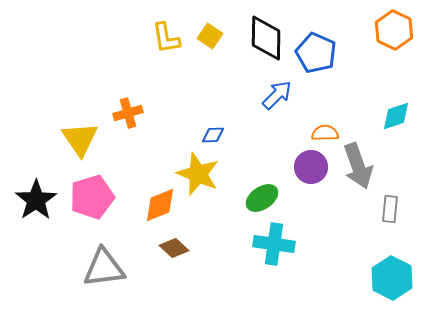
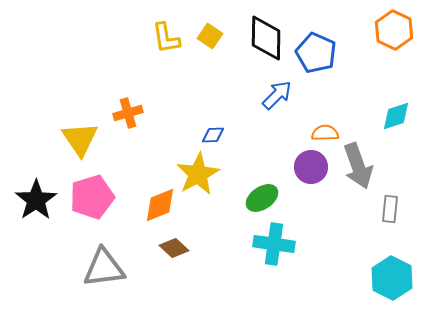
yellow star: rotated 21 degrees clockwise
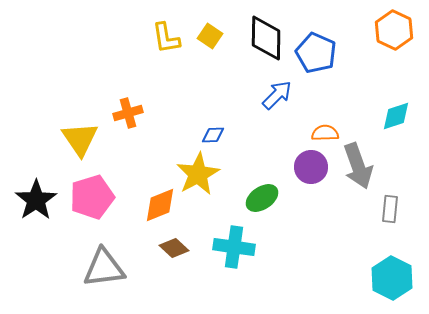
cyan cross: moved 40 px left, 3 px down
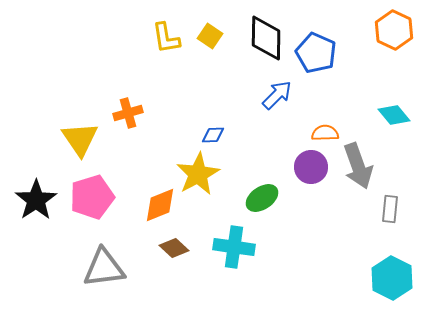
cyan diamond: moved 2 px left, 1 px up; rotated 68 degrees clockwise
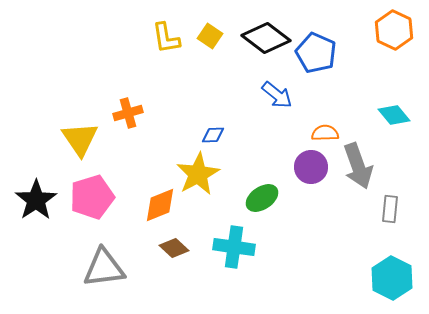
black diamond: rotated 54 degrees counterclockwise
blue arrow: rotated 84 degrees clockwise
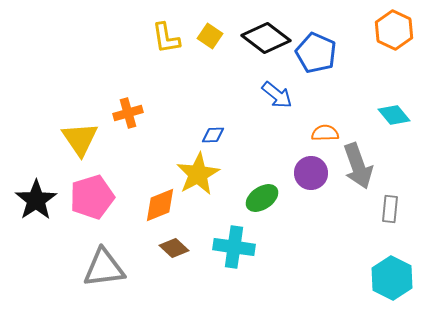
purple circle: moved 6 px down
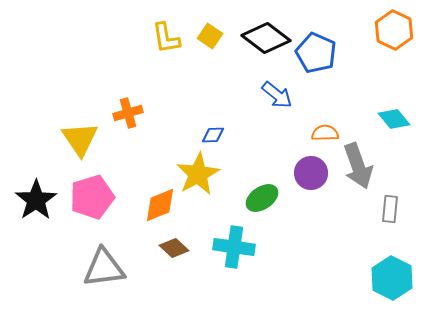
cyan diamond: moved 4 px down
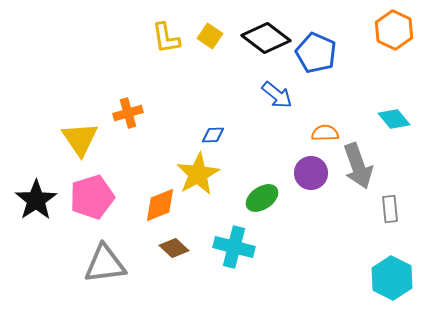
gray rectangle: rotated 12 degrees counterclockwise
cyan cross: rotated 6 degrees clockwise
gray triangle: moved 1 px right, 4 px up
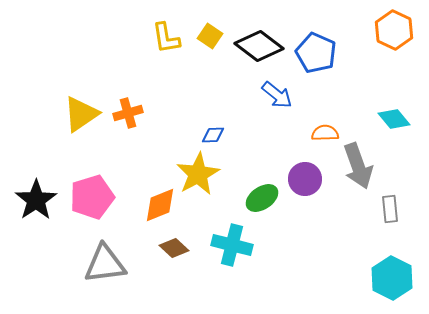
black diamond: moved 7 px left, 8 px down
yellow triangle: moved 1 px right, 25 px up; rotated 30 degrees clockwise
purple circle: moved 6 px left, 6 px down
cyan cross: moved 2 px left, 2 px up
